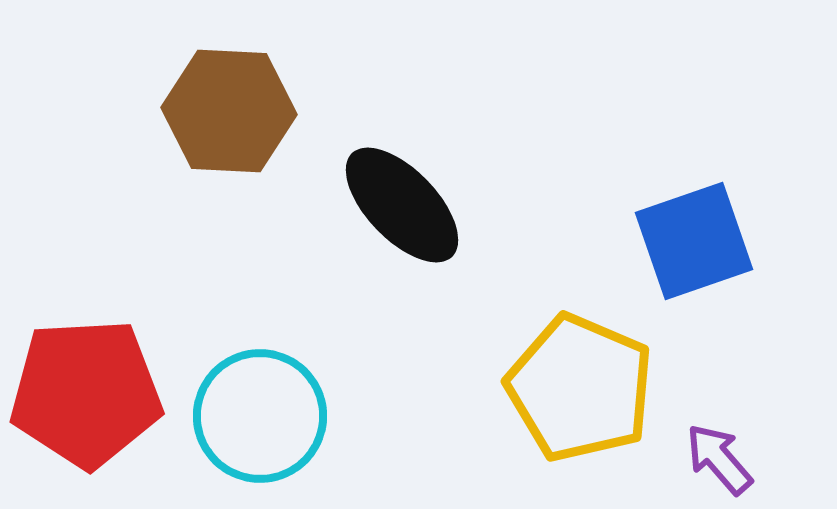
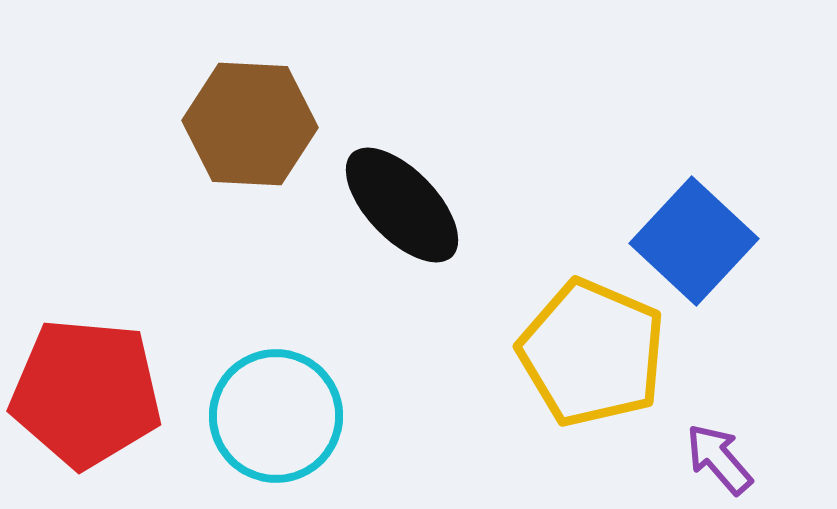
brown hexagon: moved 21 px right, 13 px down
blue square: rotated 28 degrees counterclockwise
yellow pentagon: moved 12 px right, 35 px up
red pentagon: rotated 8 degrees clockwise
cyan circle: moved 16 px right
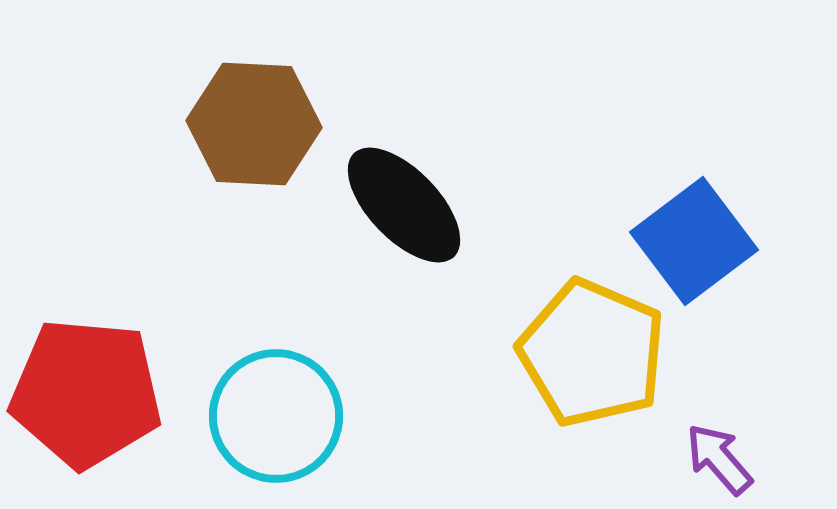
brown hexagon: moved 4 px right
black ellipse: moved 2 px right
blue square: rotated 10 degrees clockwise
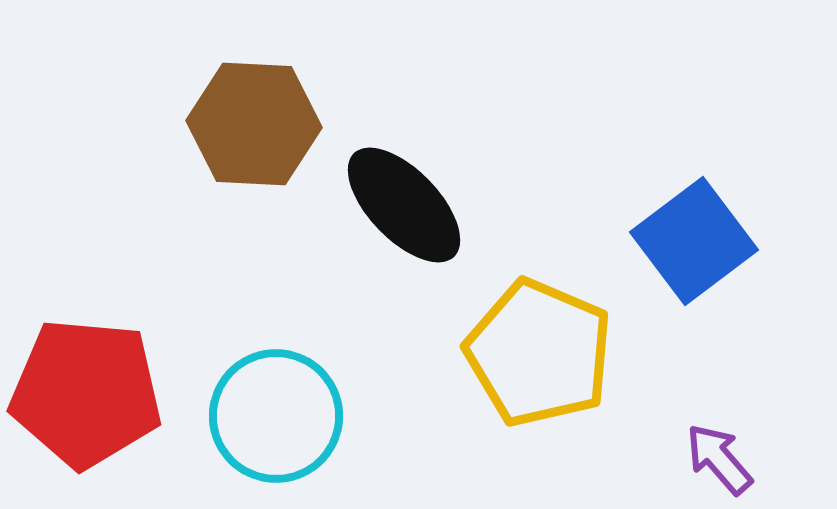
yellow pentagon: moved 53 px left
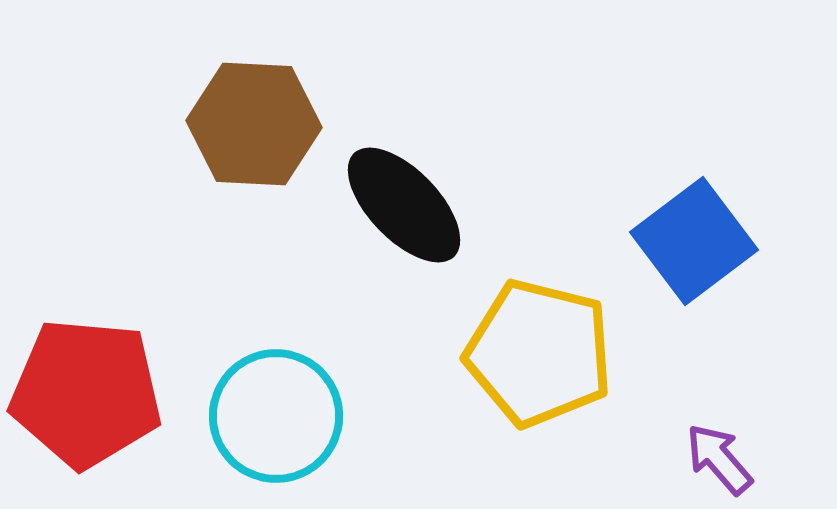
yellow pentagon: rotated 9 degrees counterclockwise
